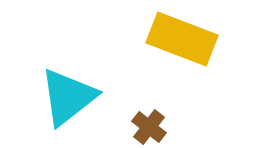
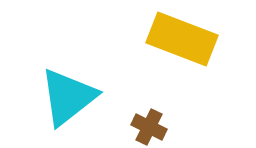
brown cross: rotated 12 degrees counterclockwise
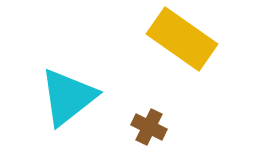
yellow rectangle: rotated 14 degrees clockwise
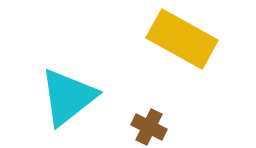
yellow rectangle: rotated 6 degrees counterclockwise
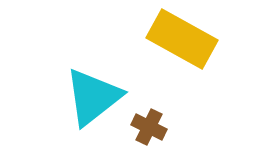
cyan triangle: moved 25 px right
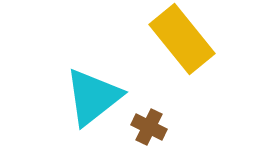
yellow rectangle: rotated 22 degrees clockwise
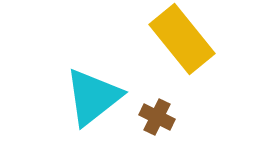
brown cross: moved 8 px right, 10 px up
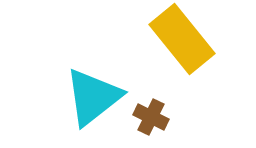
brown cross: moved 6 px left
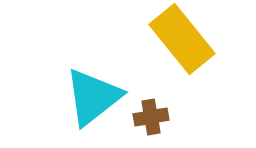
brown cross: rotated 36 degrees counterclockwise
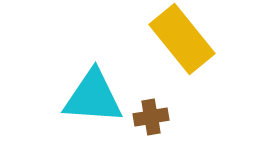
cyan triangle: rotated 42 degrees clockwise
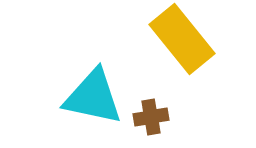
cyan triangle: rotated 8 degrees clockwise
